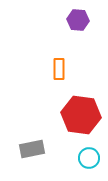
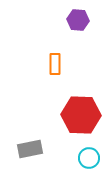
orange rectangle: moved 4 px left, 5 px up
red hexagon: rotated 6 degrees counterclockwise
gray rectangle: moved 2 px left
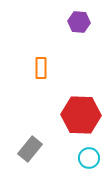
purple hexagon: moved 1 px right, 2 px down
orange rectangle: moved 14 px left, 4 px down
gray rectangle: rotated 40 degrees counterclockwise
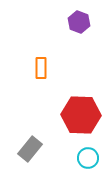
purple hexagon: rotated 15 degrees clockwise
cyan circle: moved 1 px left
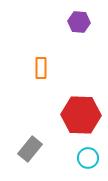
purple hexagon: rotated 15 degrees counterclockwise
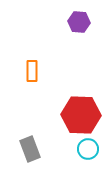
orange rectangle: moved 9 px left, 3 px down
gray rectangle: rotated 60 degrees counterclockwise
cyan circle: moved 9 px up
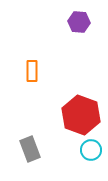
red hexagon: rotated 18 degrees clockwise
cyan circle: moved 3 px right, 1 px down
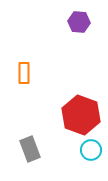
orange rectangle: moved 8 px left, 2 px down
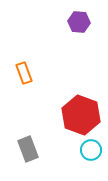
orange rectangle: rotated 20 degrees counterclockwise
gray rectangle: moved 2 px left
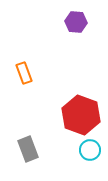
purple hexagon: moved 3 px left
cyan circle: moved 1 px left
